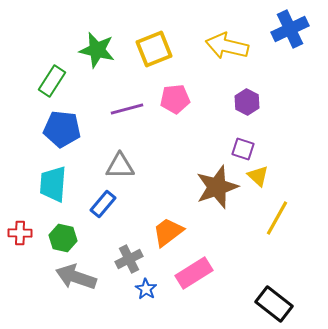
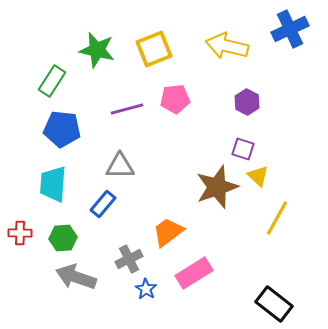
green hexagon: rotated 16 degrees counterclockwise
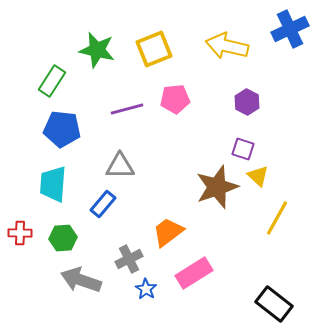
gray arrow: moved 5 px right, 3 px down
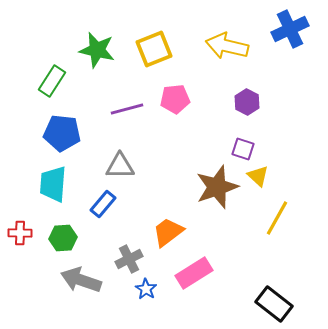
blue pentagon: moved 4 px down
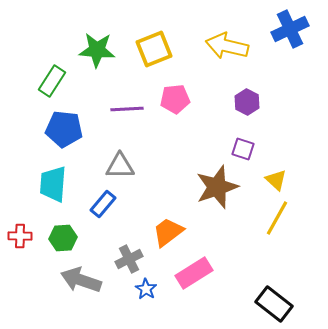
green star: rotated 9 degrees counterclockwise
purple line: rotated 12 degrees clockwise
blue pentagon: moved 2 px right, 4 px up
yellow triangle: moved 18 px right, 4 px down
red cross: moved 3 px down
